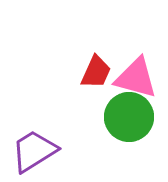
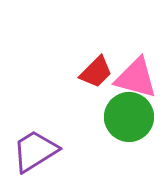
red trapezoid: rotated 21 degrees clockwise
purple trapezoid: moved 1 px right
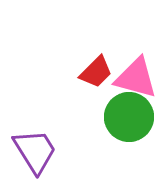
purple trapezoid: rotated 90 degrees clockwise
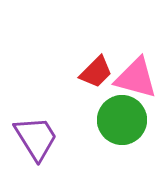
green circle: moved 7 px left, 3 px down
purple trapezoid: moved 1 px right, 13 px up
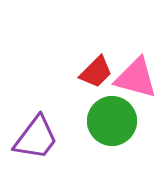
green circle: moved 10 px left, 1 px down
purple trapezoid: rotated 69 degrees clockwise
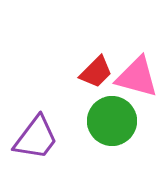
pink triangle: moved 1 px right, 1 px up
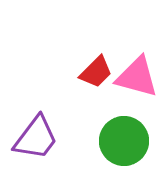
green circle: moved 12 px right, 20 px down
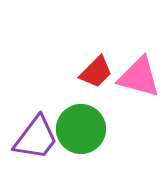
pink triangle: moved 2 px right
green circle: moved 43 px left, 12 px up
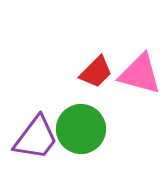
pink triangle: moved 1 px right, 3 px up
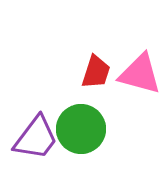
red trapezoid: rotated 27 degrees counterclockwise
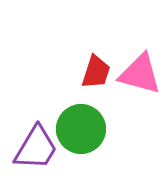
purple trapezoid: moved 10 px down; rotated 6 degrees counterclockwise
